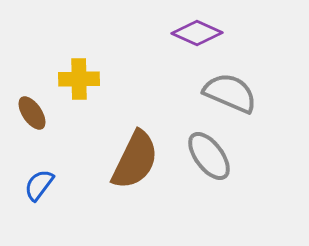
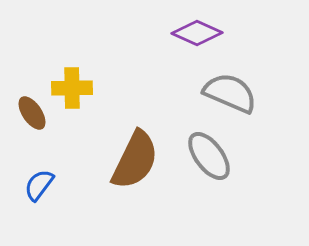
yellow cross: moved 7 px left, 9 px down
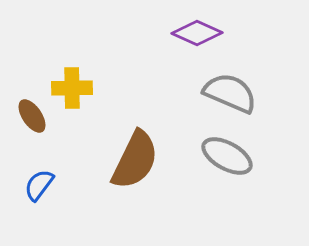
brown ellipse: moved 3 px down
gray ellipse: moved 18 px right; rotated 24 degrees counterclockwise
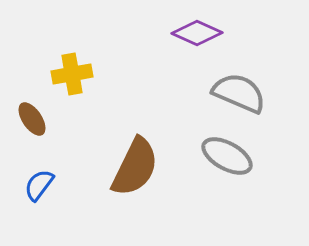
yellow cross: moved 14 px up; rotated 9 degrees counterclockwise
gray semicircle: moved 9 px right
brown ellipse: moved 3 px down
brown semicircle: moved 7 px down
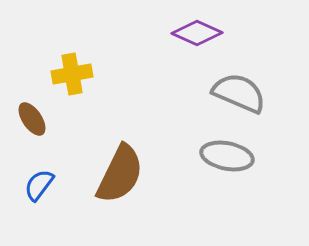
gray ellipse: rotated 18 degrees counterclockwise
brown semicircle: moved 15 px left, 7 px down
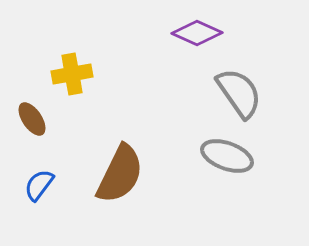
gray semicircle: rotated 32 degrees clockwise
gray ellipse: rotated 9 degrees clockwise
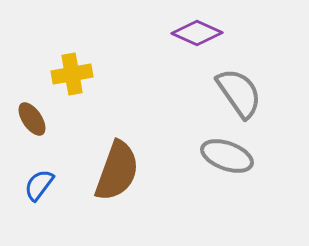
brown semicircle: moved 3 px left, 3 px up; rotated 6 degrees counterclockwise
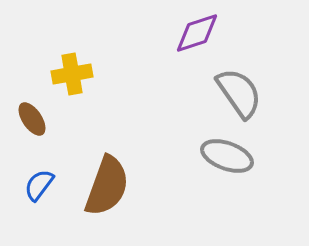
purple diamond: rotated 42 degrees counterclockwise
brown semicircle: moved 10 px left, 15 px down
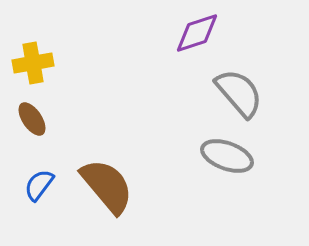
yellow cross: moved 39 px left, 11 px up
gray semicircle: rotated 6 degrees counterclockwise
brown semicircle: rotated 60 degrees counterclockwise
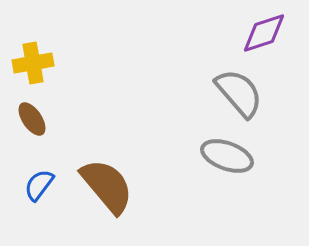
purple diamond: moved 67 px right
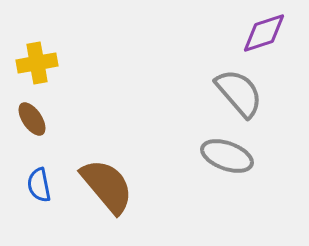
yellow cross: moved 4 px right
blue semicircle: rotated 48 degrees counterclockwise
